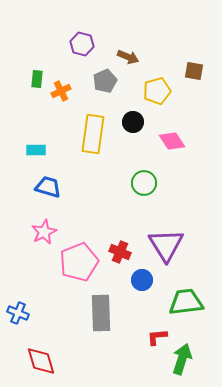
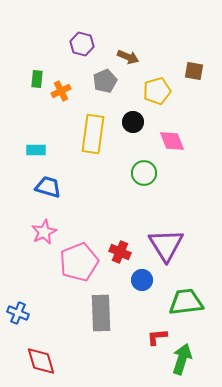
pink diamond: rotated 12 degrees clockwise
green circle: moved 10 px up
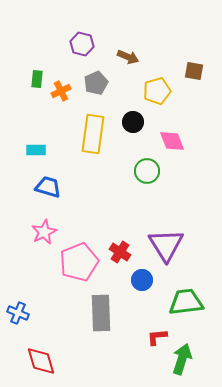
gray pentagon: moved 9 px left, 2 px down
green circle: moved 3 px right, 2 px up
red cross: rotated 10 degrees clockwise
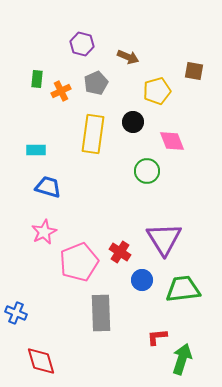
purple triangle: moved 2 px left, 6 px up
green trapezoid: moved 3 px left, 13 px up
blue cross: moved 2 px left
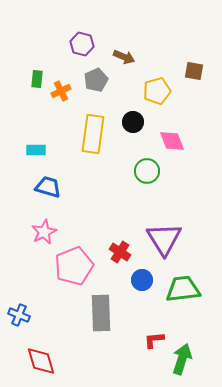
brown arrow: moved 4 px left
gray pentagon: moved 3 px up
pink pentagon: moved 5 px left, 4 px down
blue cross: moved 3 px right, 2 px down
red L-shape: moved 3 px left, 3 px down
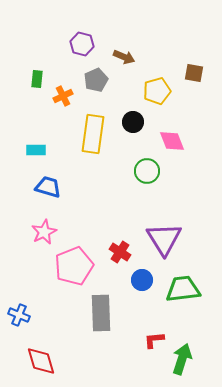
brown square: moved 2 px down
orange cross: moved 2 px right, 5 px down
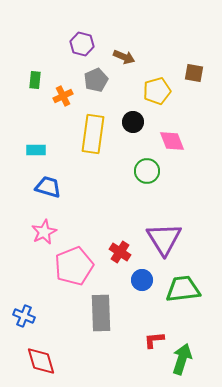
green rectangle: moved 2 px left, 1 px down
blue cross: moved 5 px right, 1 px down
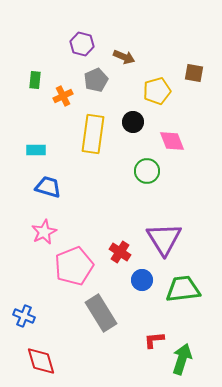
gray rectangle: rotated 30 degrees counterclockwise
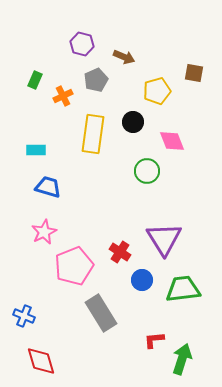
green rectangle: rotated 18 degrees clockwise
